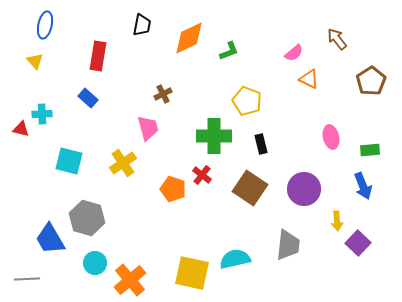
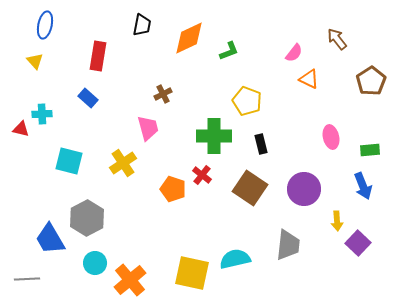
pink semicircle: rotated 12 degrees counterclockwise
gray hexagon: rotated 16 degrees clockwise
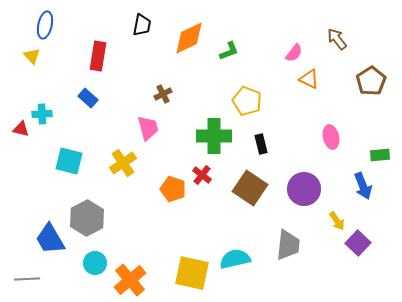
yellow triangle: moved 3 px left, 5 px up
green rectangle: moved 10 px right, 5 px down
yellow arrow: rotated 30 degrees counterclockwise
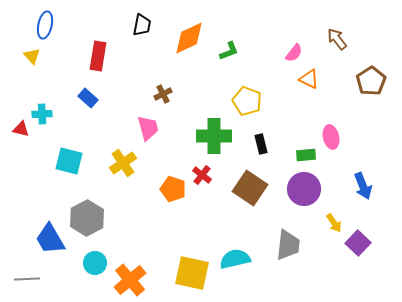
green rectangle: moved 74 px left
yellow arrow: moved 3 px left, 2 px down
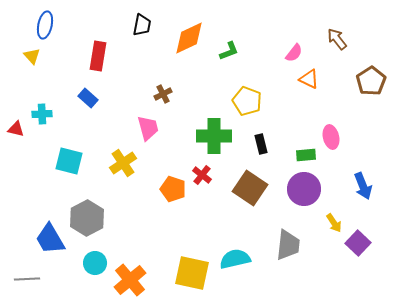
red triangle: moved 5 px left
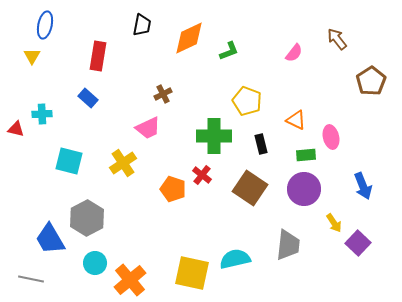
yellow triangle: rotated 12 degrees clockwise
orange triangle: moved 13 px left, 41 px down
pink trapezoid: rotated 80 degrees clockwise
gray line: moved 4 px right; rotated 15 degrees clockwise
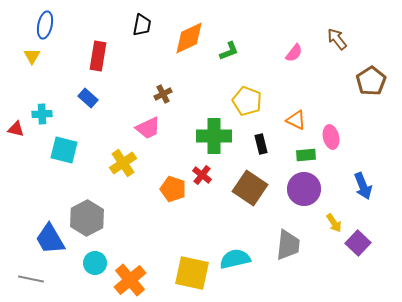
cyan square: moved 5 px left, 11 px up
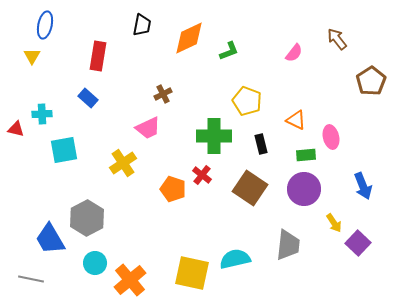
cyan square: rotated 24 degrees counterclockwise
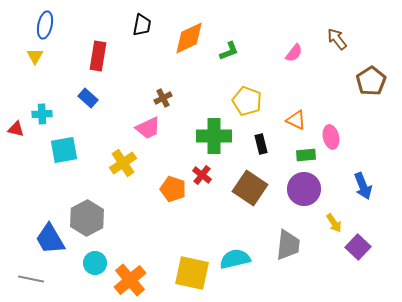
yellow triangle: moved 3 px right
brown cross: moved 4 px down
purple square: moved 4 px down
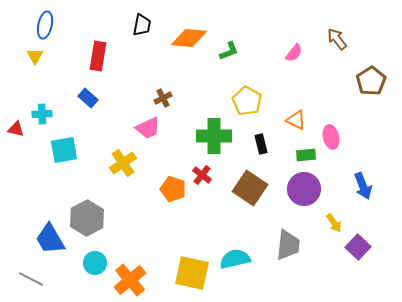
orange diamond: rotated 30 degrees clockwise
yellow pentagon: rotated 8 degrees clockwise
gray line: rotated 15 degrees clockwise
